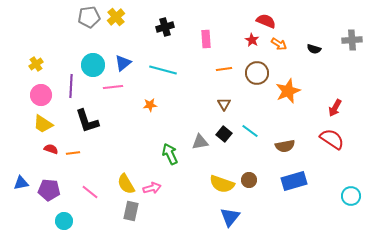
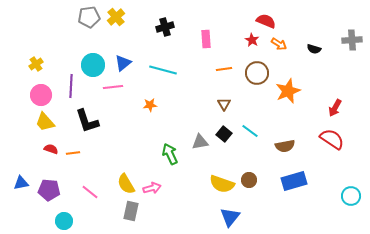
yellow trapezoid at (43, 124): moved 2 px right, 2 px up; rotated 15 degrees clockwise
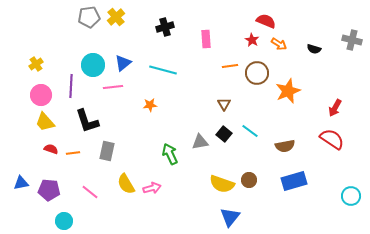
gray cross at (352, 40): rotated 18 degrees clockwise
orange line at (224, 69): moved 6 px right, 3 px up
gray rectangle at (131, 211): moved 24 px left, 60 px up
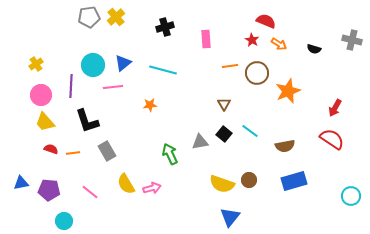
gray rectangle at (107, 151): rotated 42 degrees counterclockwise
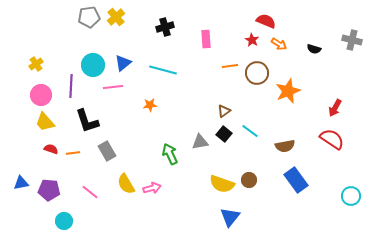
brown triangle at (224, 104): moved 7 px down; rotated 24 degrees clockwise
blue rectangle at (294, 181): moved 2 px right, 1 px up; rotated 70 degrees clockwise
